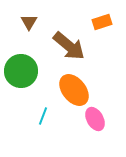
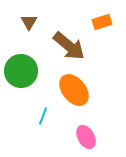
pink ellipse: moved 9 px left, 18 px down
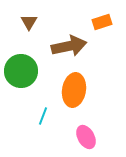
brown arrow: rotated 52 degrees counterclockwise
orange ellipse: rotated 48 degrees clockwise
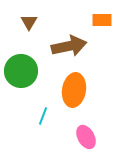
orange rectangle: moved 2 px up; rotated 18 degrees clockwise
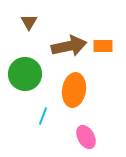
orange rectangle: moved 1 px right, 26 px down
green circle: moved 4 px right, 3 px down
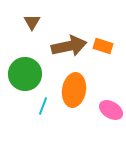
brown triangle: moved 3 px right
orange rectangle: rotated 18 degrees clockwise
cyan line: moved 10 px up
pink ellipse: moved 25 px right, 27 px up; rotated 30 degrees counterclockwise
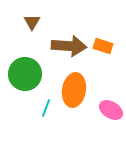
brown arrow: rotated 16 degrees clockwise
cyan line: moved 3 px right, 2 px down
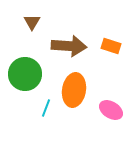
orange rectangle: moved 8 px right
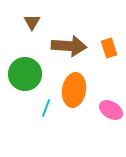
orange rectangle: moved 2 px left, 2 px down; rotated 54 degrees clockwise
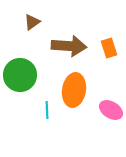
brown triangle: rotated 24 degrees clockwise
green circle: moved 5 px left, 1 px down
cyan line: moved 1 px right, 2 px down; rotated 24 degrees counterclockwise
